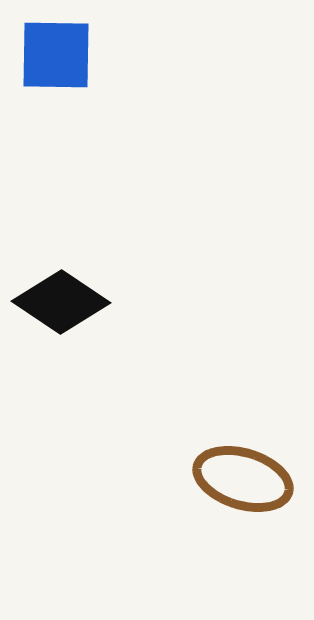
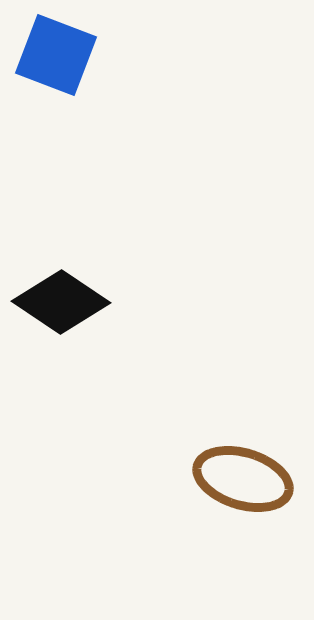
blue square: rotated 20 degrees clockwise
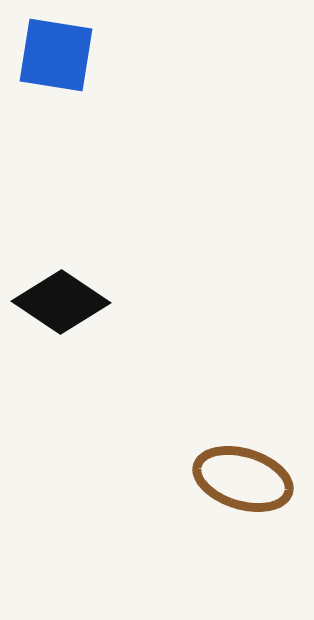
blue square: rotated 12 degrees counterclockwise
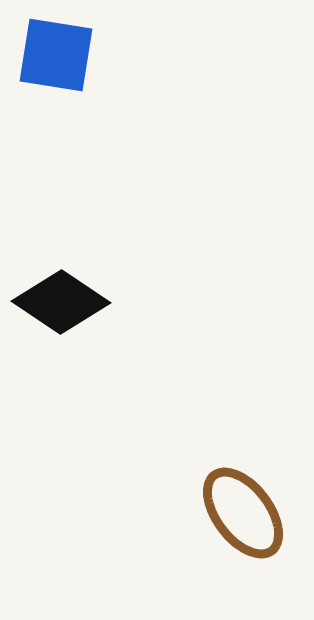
brown ellipse: moved 34 px down; rotated 36 degrees clockwise
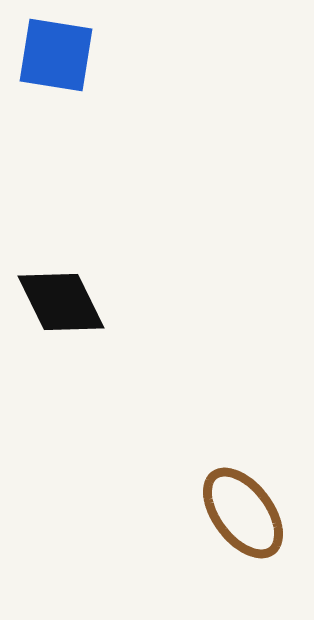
black diamond: rotated 30 degrees clockwise
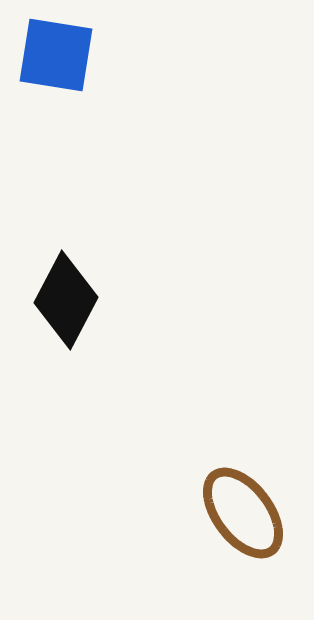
black diamond: moved 5 px right, 2 px up; rotated 54 degrees clockwise
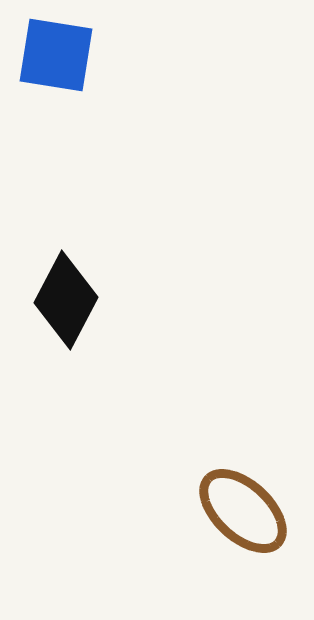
brown ellipse: moved 2 px up; rotated 10 degrees counterclockwise
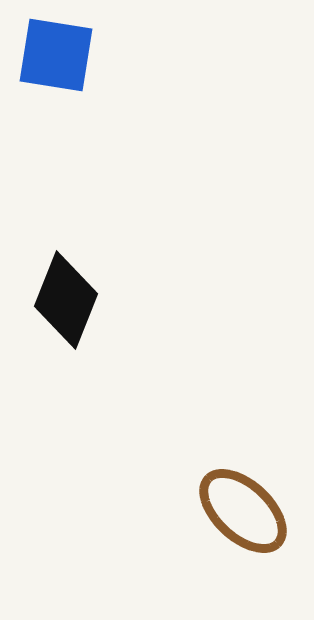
black diamond: rotated 6 degrees counterclockwise
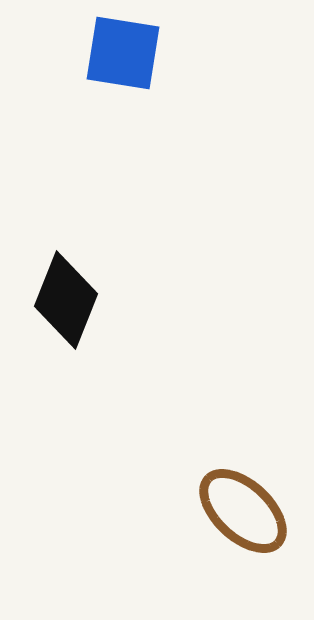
blue square: moved 67 px right, 2 px up
